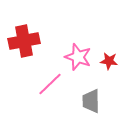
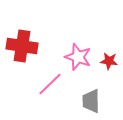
red cross: moved 2 px left, 5 px down; rotated 20 degrees clockwise
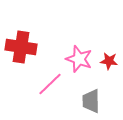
red cross: moved 1 px left, 1 px down
pink star: moved 1 px right, 2 px down
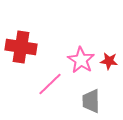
pink star: moved 2 px right, 1 px down; rotated 12 degrees clockwise
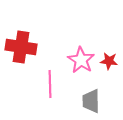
pink line: rotated 48 degrees counterclockwise
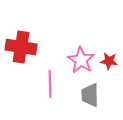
gray trapezoid: moved 1 px left, 6 px up
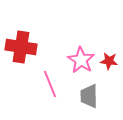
pink line: rotated 20 degrees counterclockwise
gray trapezoid: moved 1 px left, 1 px down
